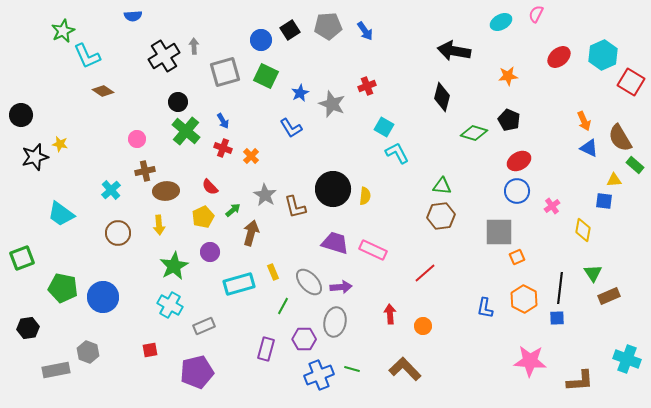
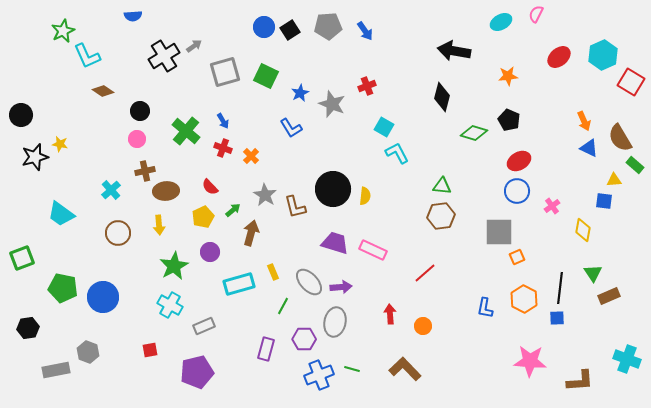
blue circle at (261, 40): moved 3 px right, 13 px up
gray arrow at (194, 46): rotated 56 degrees clockwise
black circle at (178, 102): moved 38 px left, 9 px down
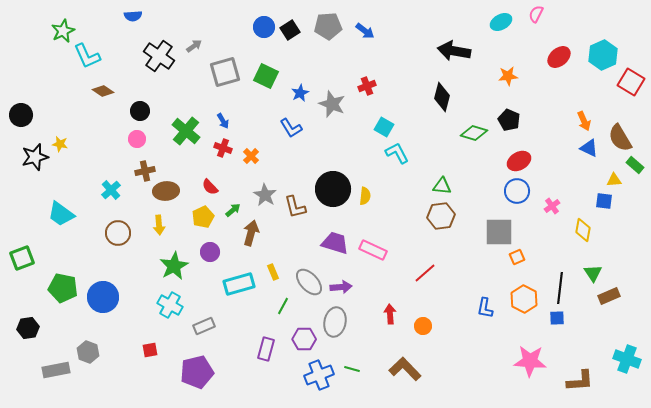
blue arrow at (365, 31): rotated 18 degrees counterclockwise
black cross at (164, 56): moved 5 px left; rotated 24 degrees counterclockwise
